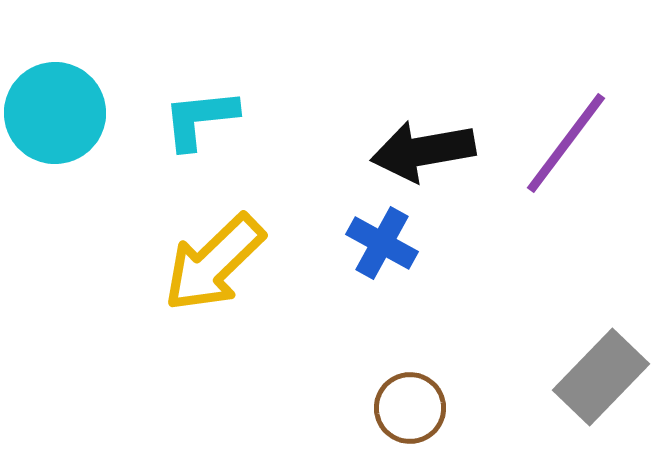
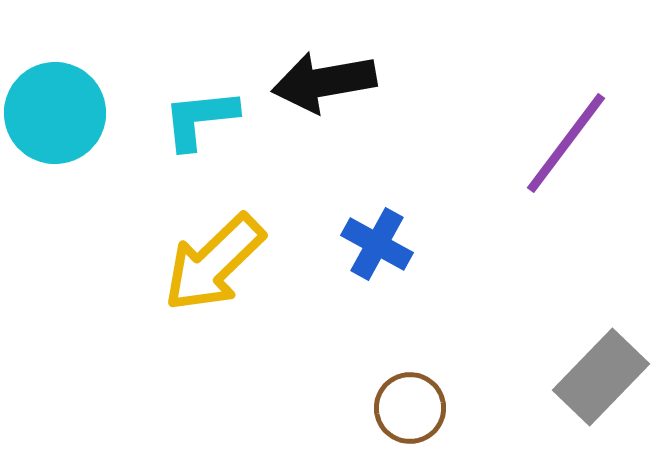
black arrow: moved 99 px left, 69 px up
blue cross: moved 5 px left, 1 px down
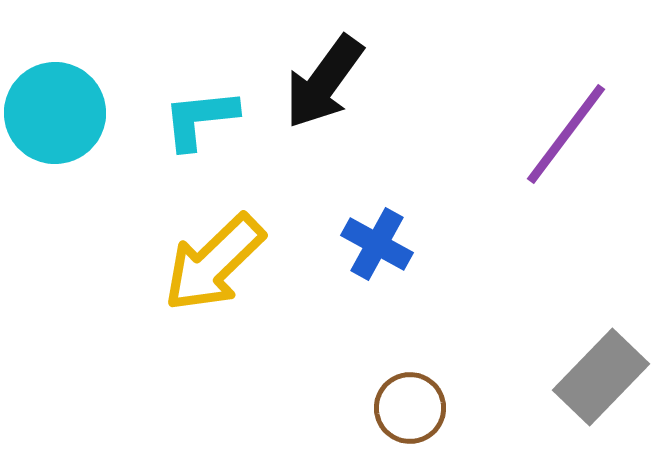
black arrow: rotated 44 degrees counterclockwise
purple line: moved 9 px up
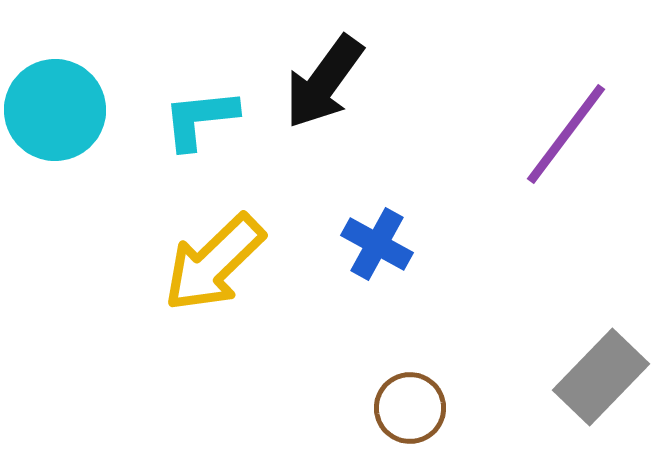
cyan circle: moved 3 px up
